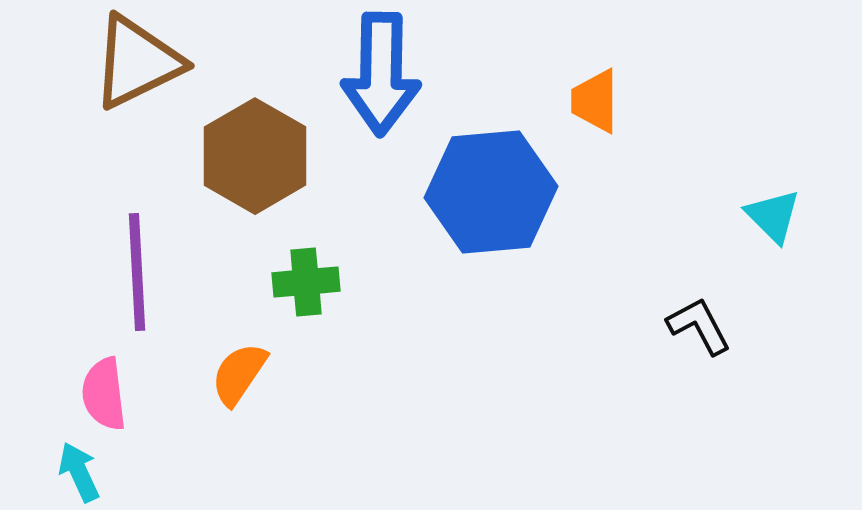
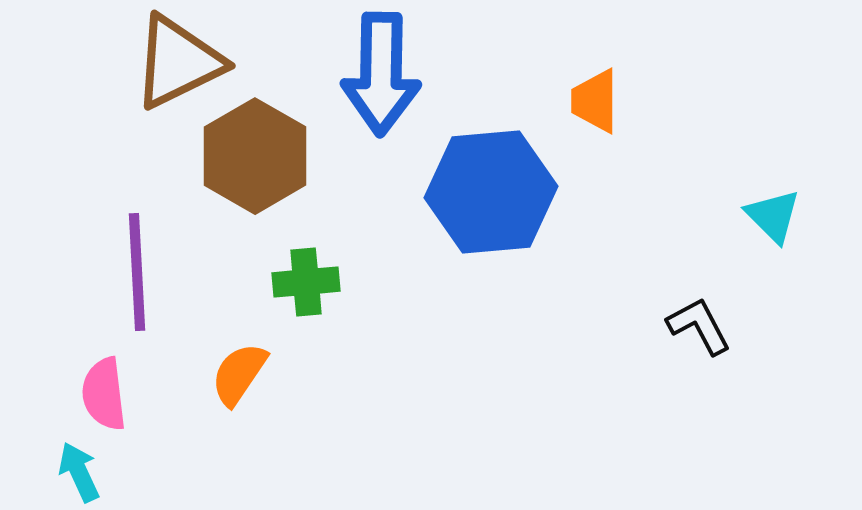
brown triangle: moved 41 px right
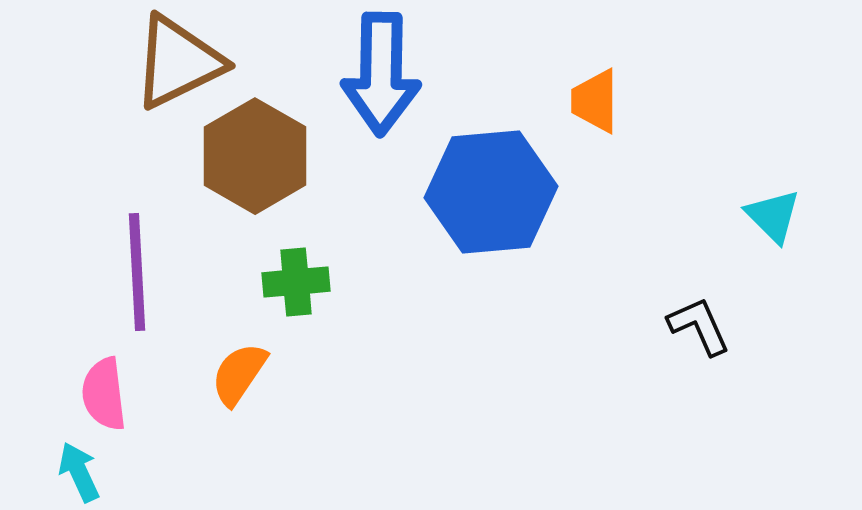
green cross: moved 10 px left
black L-shape: rotated 4 degrees clockwise
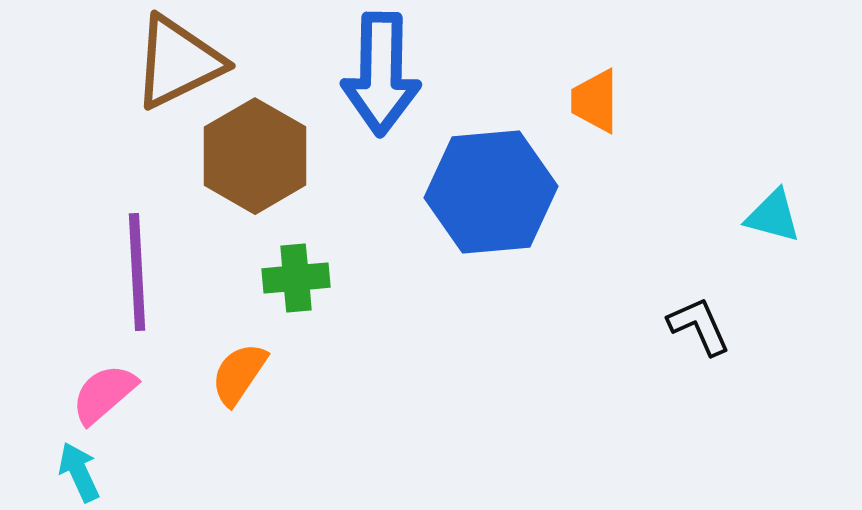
cyan triangle: rotated 30 degrees counterclockwise
green cross: moved 4 px up
pink semicircle: rotated 56 degrees clockwise
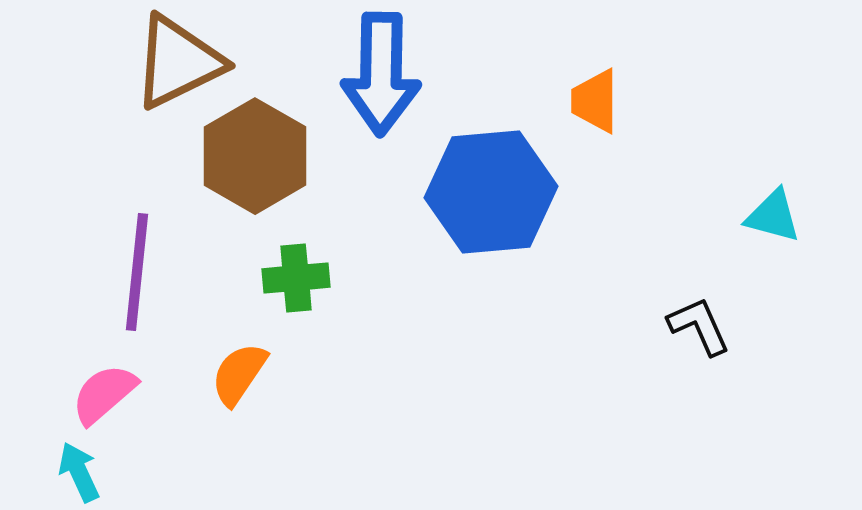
purple line: rotated 9 degrees clockwise
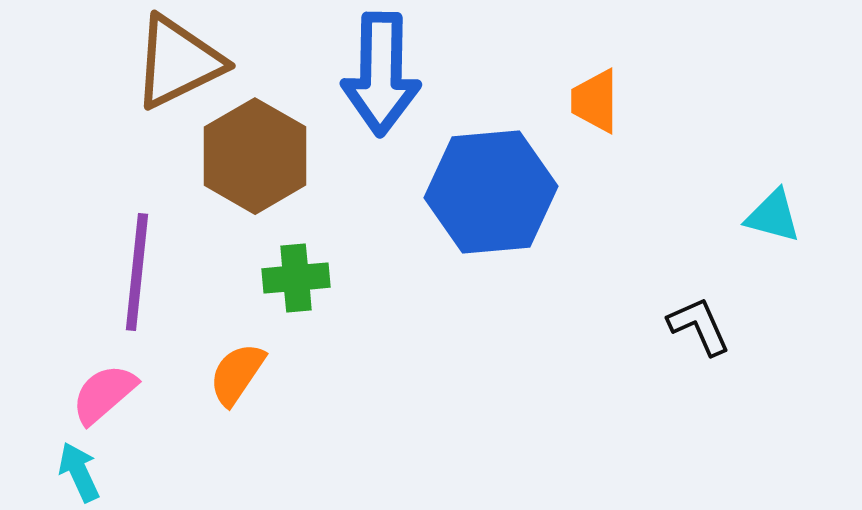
orange semicircle: moved 2 px left
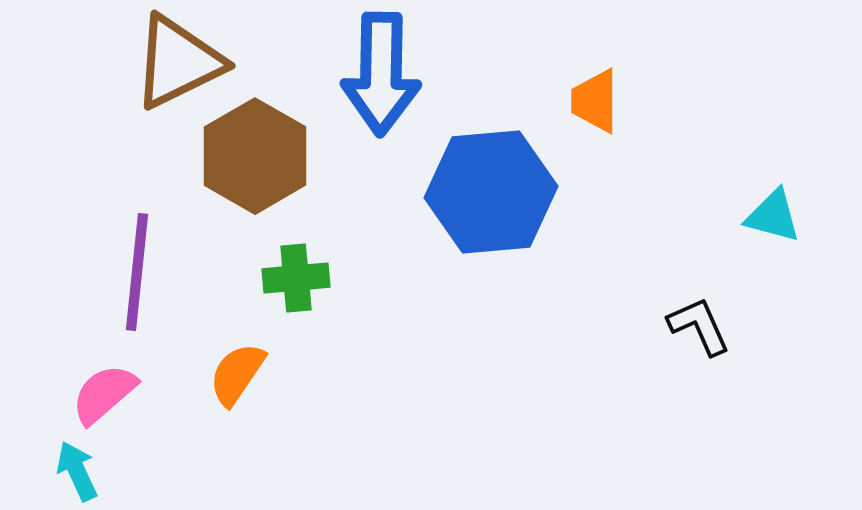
cyan arrow: moved 2 px left, 1 px up
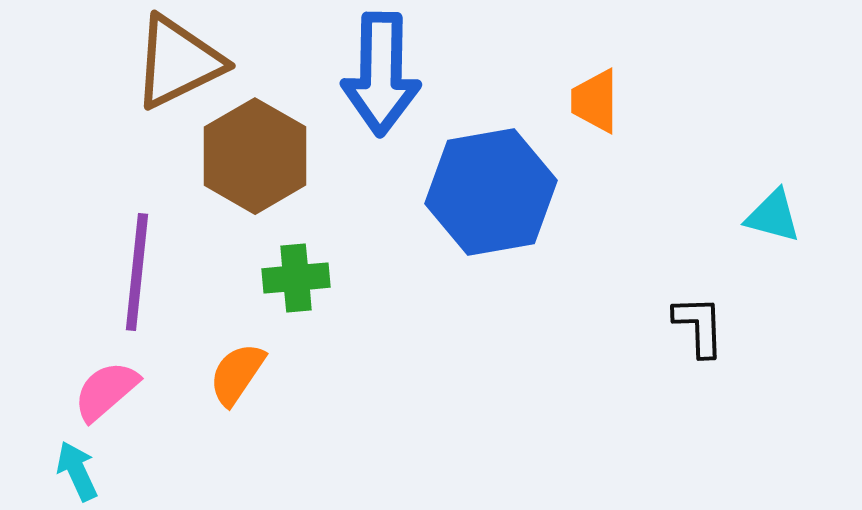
blue hexagon: rotated 5 degrees counterclockwise
black L-shape: rotated 22 degrees clockwise
pink semicircle: moved 2 px right, 3 px up
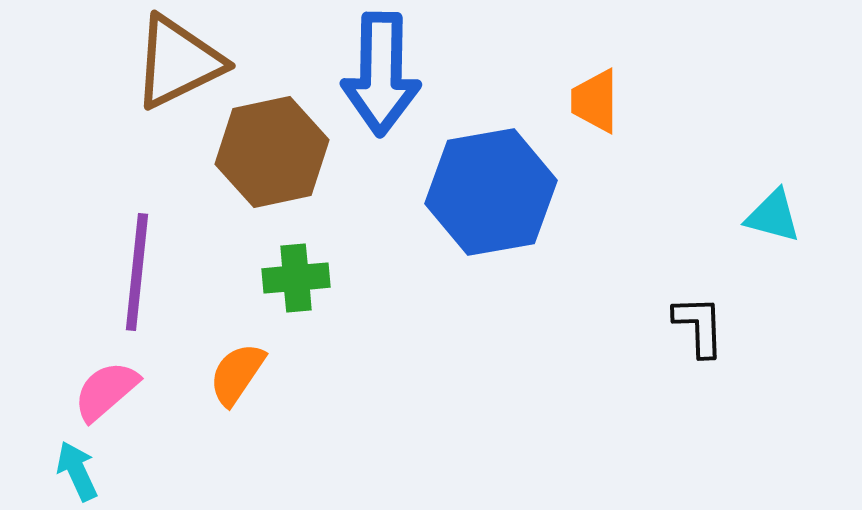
brown hexagon: moved 17 px right, 4 px up; rotated 18 degrees clockwise
